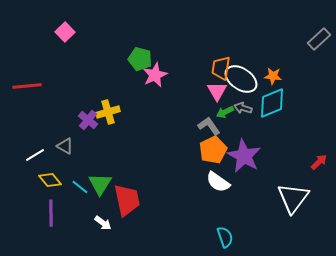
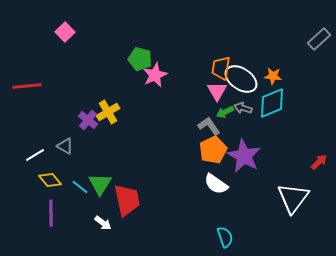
yellow cross: rotated 15 degrees counterclockwise
white semicircle: moved 2 px left, 2 px down
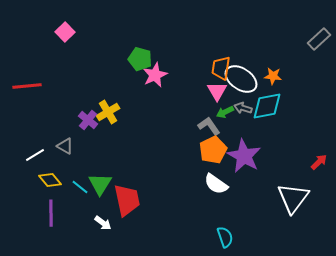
cyan diamond: moved 5 px left, 3 px down; rotated 12 degrees clockwise
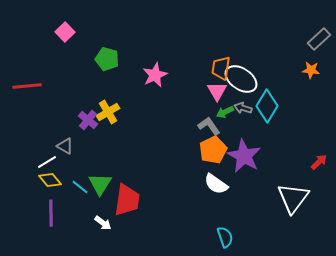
green pentagon: moved 33 px left
orange star: moved 38 px right, 6 px up
cyan diamond: rotated 48 degrees counterclockwise
white line: moved 12 px right, 7 px down
red trapezoid: rotated 20 degrees clockwise
